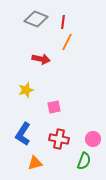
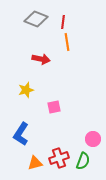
orange line: rotated 36 degrees counterclockwise
blue L-shape: moved 2 px left
red cross: moved 19 px down; rotated 30 degrees counterclockwise
green semicircle: moved 1 px left
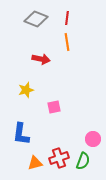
red line: moved 4 px right, 4 px up
blue L-shape: rotated 25 degrees counterclockwise
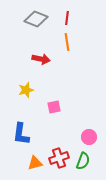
pink circle: moved 4 px left, 2 px up
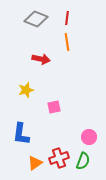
orange triangle: rotated 21 degrees counterclockwise
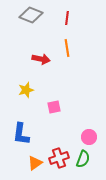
gray diamond: moved 5 px left, 4 px up
orange line: moved 6 px down
green semicircle: moved 2 px up
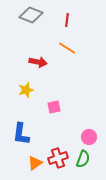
red line: moved 2 px down
orange line: rotated 48 degrees counterclockwise
red arrow: moved 3 px left, 3 px down
red cross: moved 1 px left
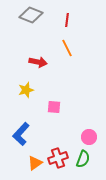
orange line: rotated 30 degrees clockwise
pink square: rotated 16 degrees clockwise
blue L-shape: rotated 35 degrees clockwise
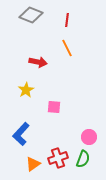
yellow star: rotated 14 degrees counterclockwise
orange triangle: moved 2 px left, 1 px down
